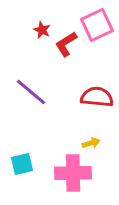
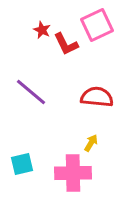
red L-shape: rotated 84 degrees counterclockwise
yellow arrow: rotated 42 degrees counterclockwise
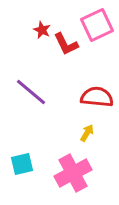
yellow arrow: moved 4 px left, 10 px up
pink cross: rotated 27 degrees counterclockwise
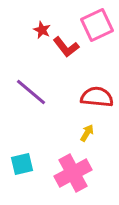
red L-shape: moved 3 px down; rotated 12 degrees counterclockwise
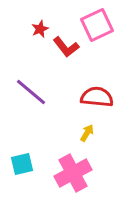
red star: moved 2 px left, 1 px up; rotated 24 degrees clockwise
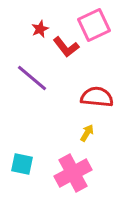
pink square: moved 3 px left
purple line: moved 1 px right, 14 px up
cyan square: rotated 25 degrees clockwise
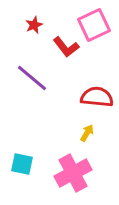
red star: moved 6 px left, 4 px up
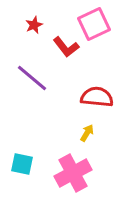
pink square: moved 1 px up
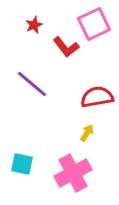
purple line: moved 6 px down
red semicircle: rotated 16 degrees counterclockwise
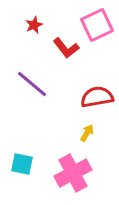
pink square: moved 3 px right, 1 px down
red L-shape: moved 1 px down
